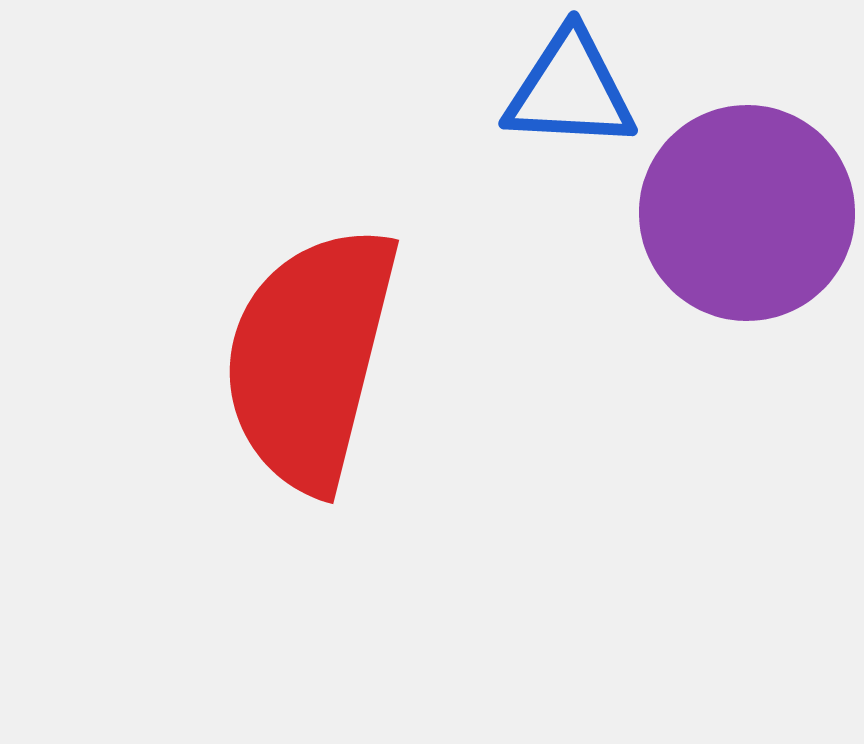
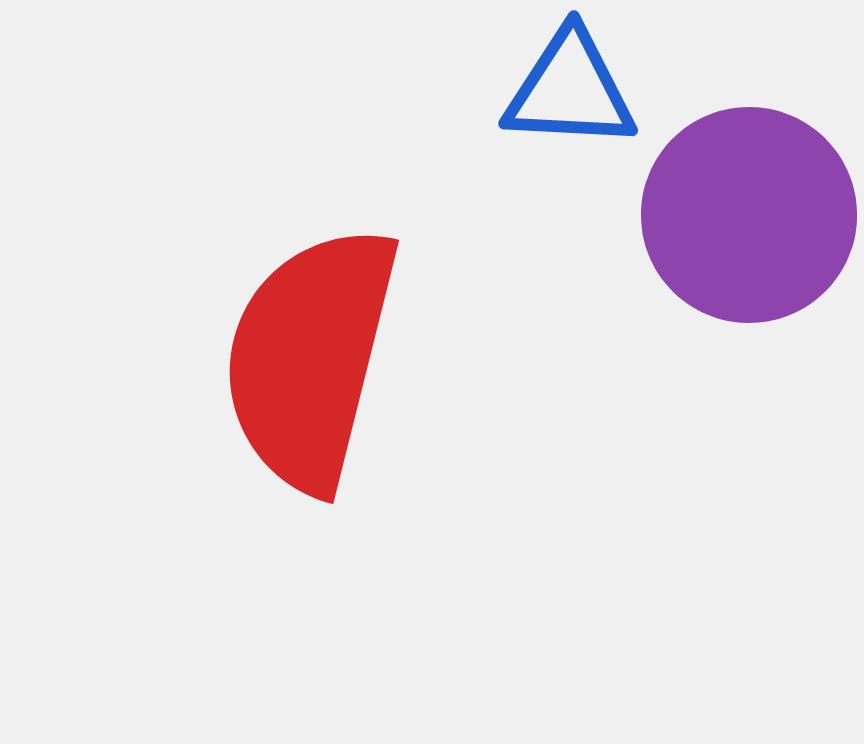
purple circle: moved 2 px right, 2 px down
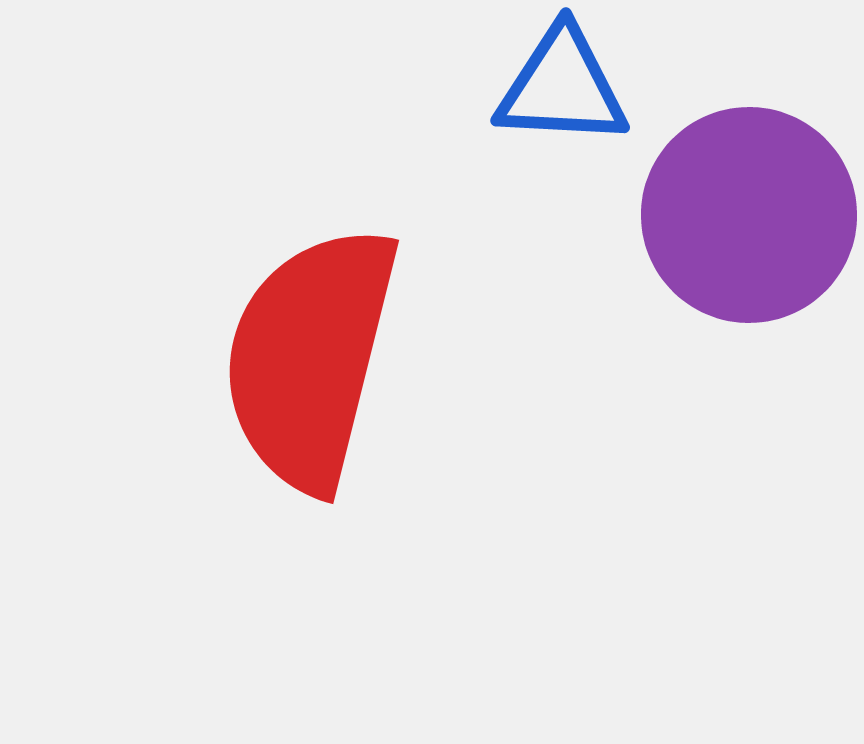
blue triangle: moved 8 px left, 3 px up
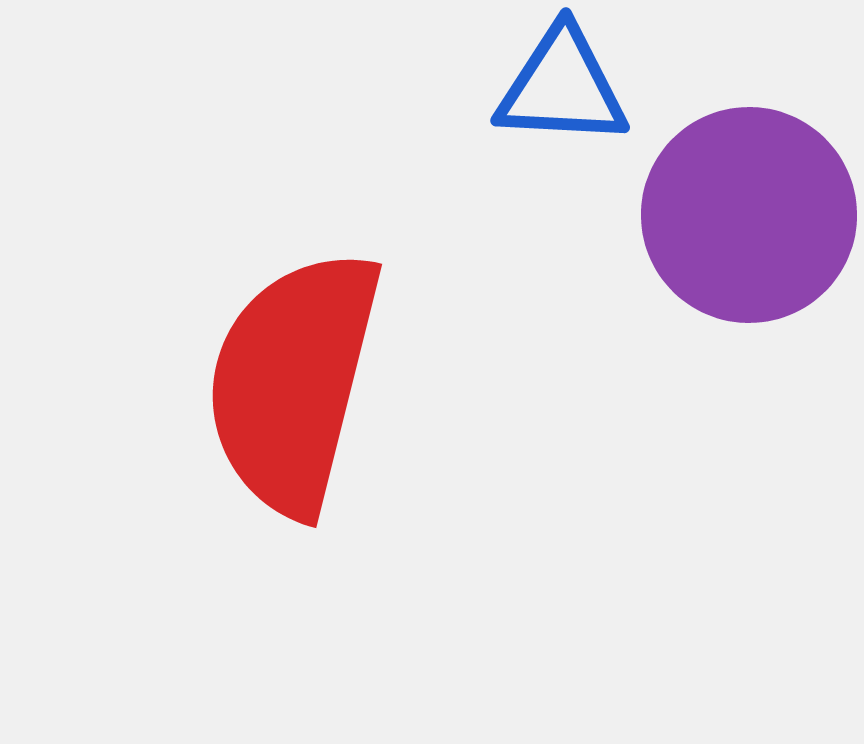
red semicircle: moved 17 px left, 24 px down
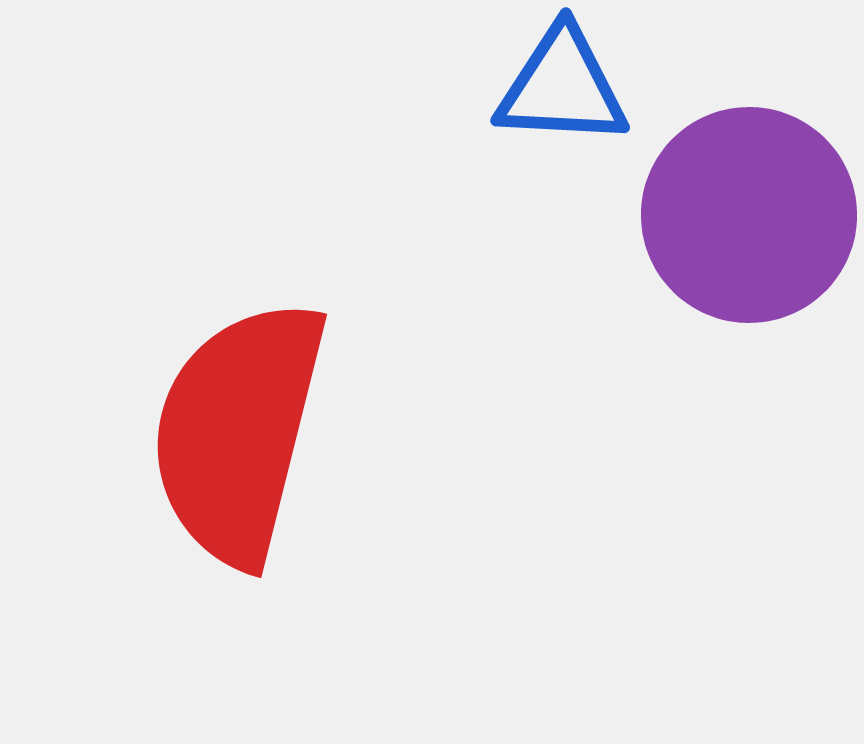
red semicircle: moved 55 px left, 50 px down
